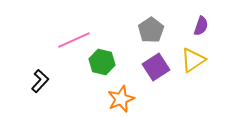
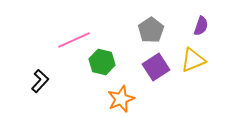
yellow triangle: rotated 12 degrees clockwise
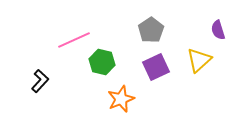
purple semicircle: moved 17 px right, 4 px down; rotated 144 degrees clockwise
yellow triangle: moved 6 px right; rotated 20 degrees counterclockwise
purple square: rotated 8 degrees clockwise
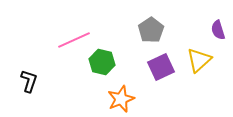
purple square: moved 5 px right
black L-shape: moved 11 px left; rotated 25 degrees counterclockwise
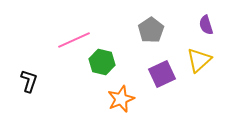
purple semicircle: moved 12 px left, 5 px up
purple square: moved 1 px right, 7 px down
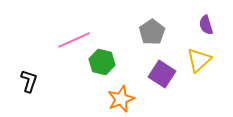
gray pentagon: moved 1 px right, 2 px down
purple square: rotated 32 degrees counterclockwise
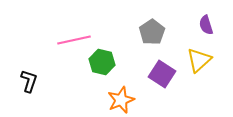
pink line: rotated 12 degrees clockwise
orange star: moved 1 px down
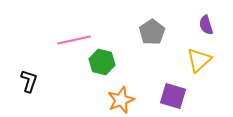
purple square: moved 11 px right, 22 px down; rotated 16 degrees counterclockwise
